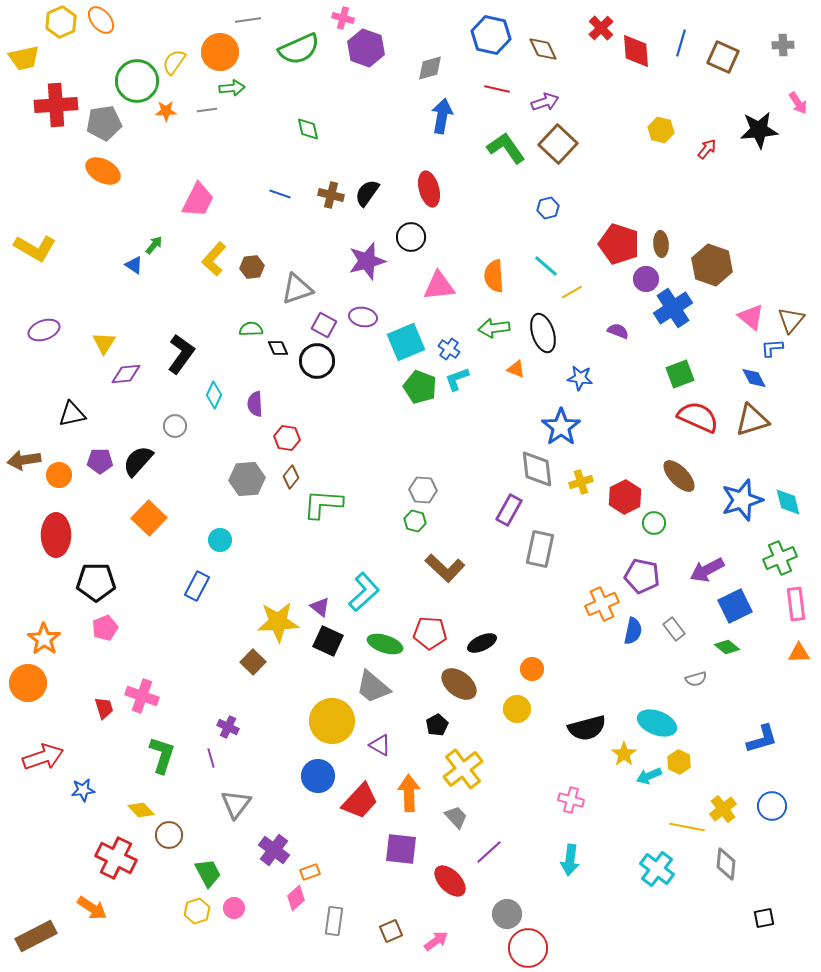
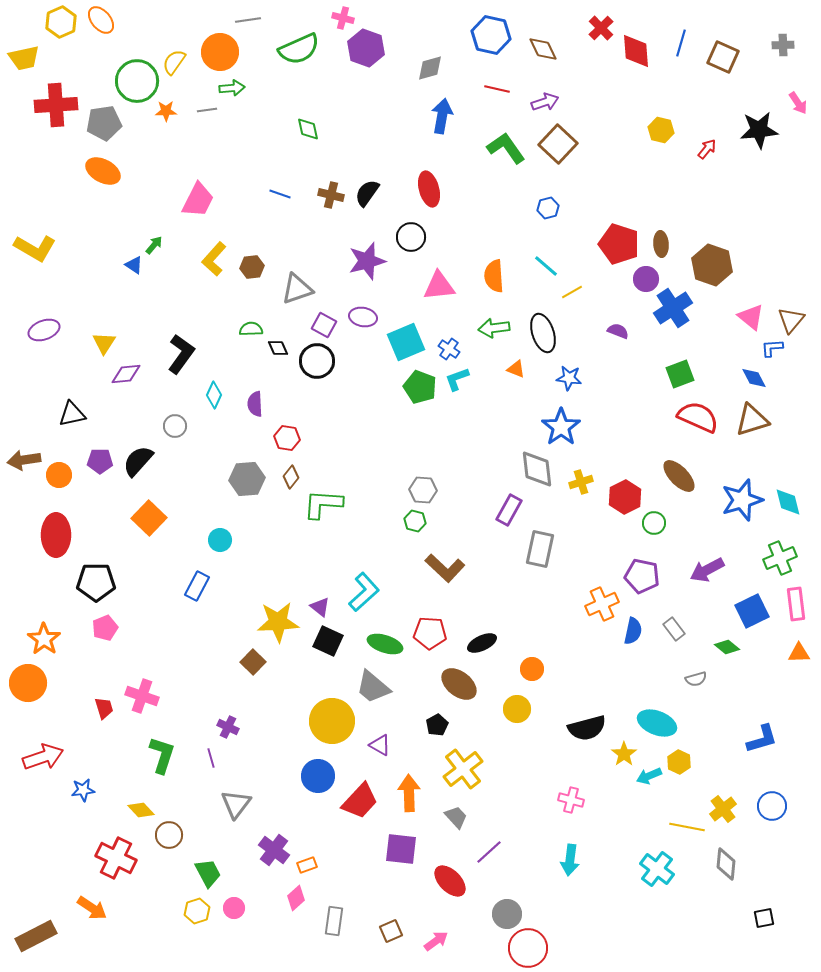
blue star at (580, 378): moved 11 px left
blue square at (735, 606): moved 17 px right, 5 px down
orange rectangle at (310, 872): moved 3 px left, 7 px up
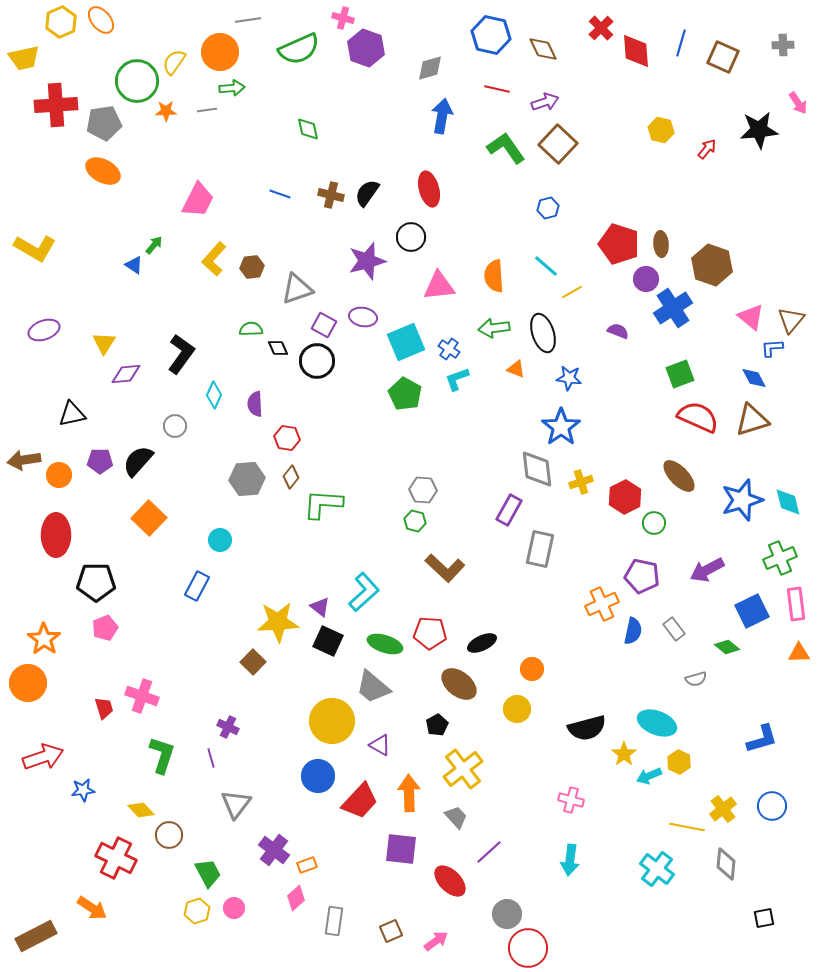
green pentagon at (420, 387): moved 15 px left, 7 px down; rotated 8 degrees clockwise
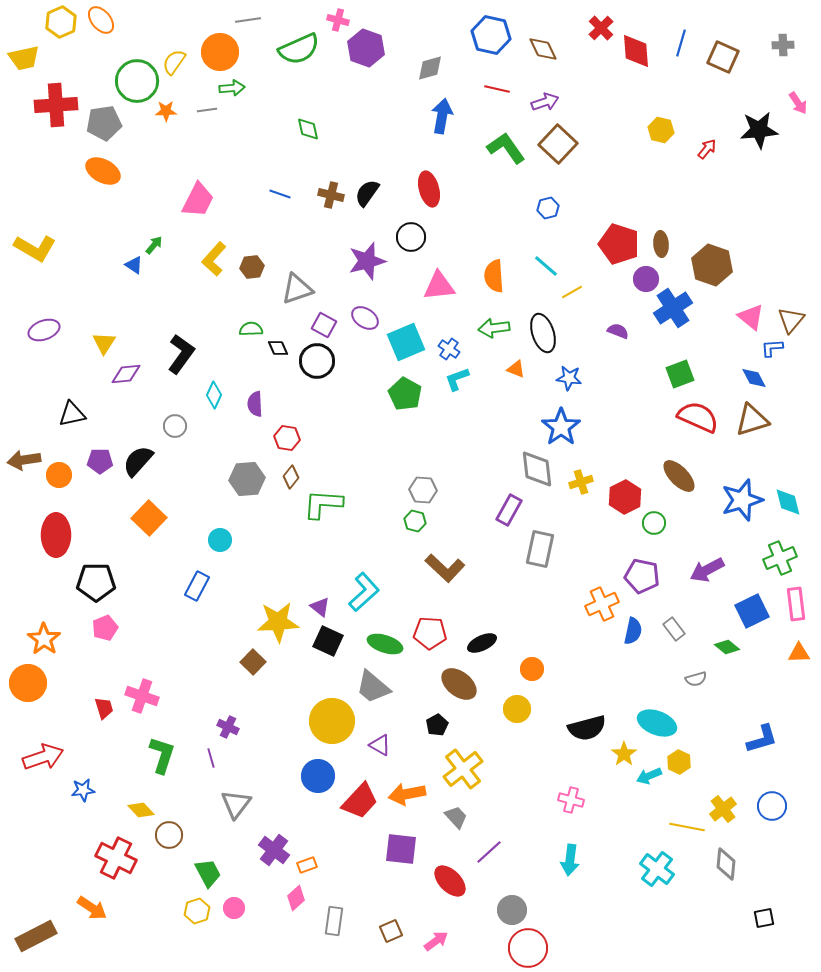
pink cross at (343, 18): moved 5 px left, 2 px down
purple ellipse at (363, 317): moved 2 px right, 1 px down; rotated 24 degrees clockwise
orange arrow at (409, 793): moved 2 px left, 1 px down; rotated 99 degrees counterclockwise
gray circle at (507, 914): moved 5 px right, 4 px up
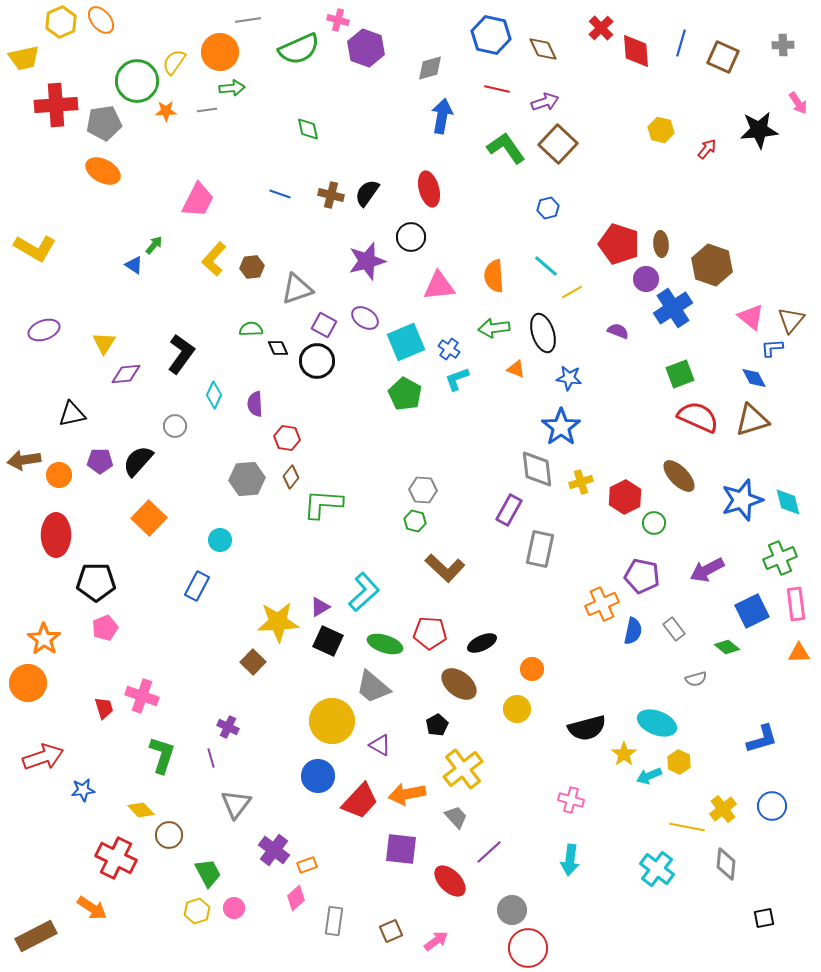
purple triangle at (320, 607): rotated 50 degrees clockwise
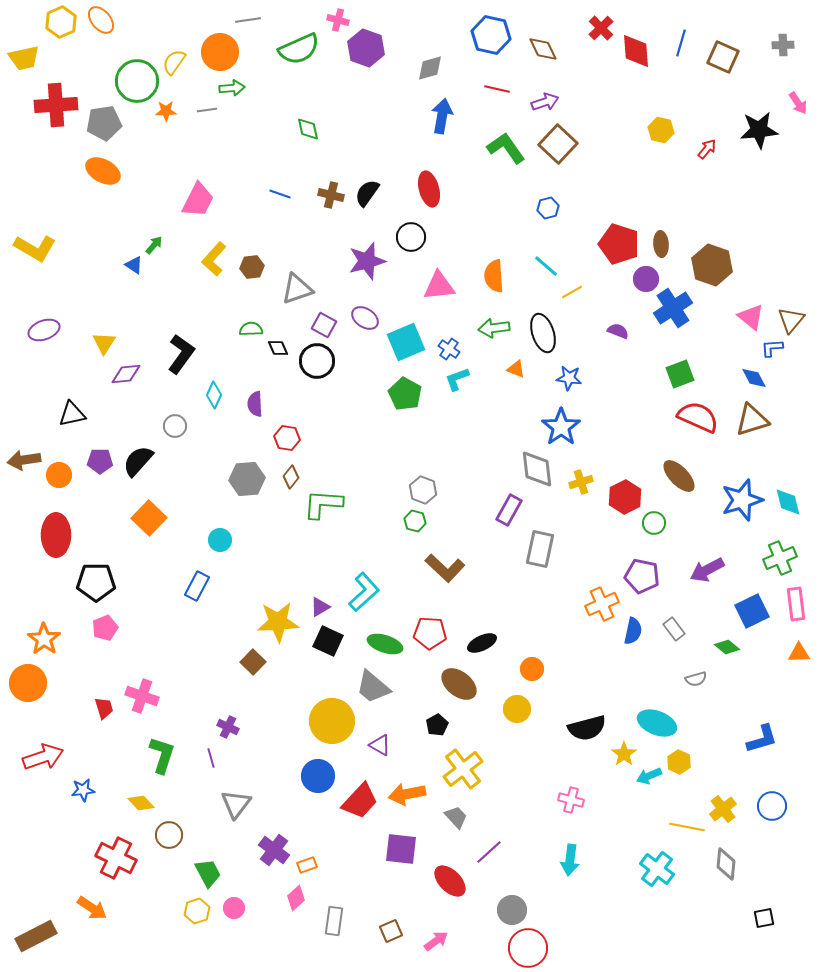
gray hexagon at (423, 490): rotated 16 degrees clockwise
yellow diamond at (141, 810): moved 7 px up
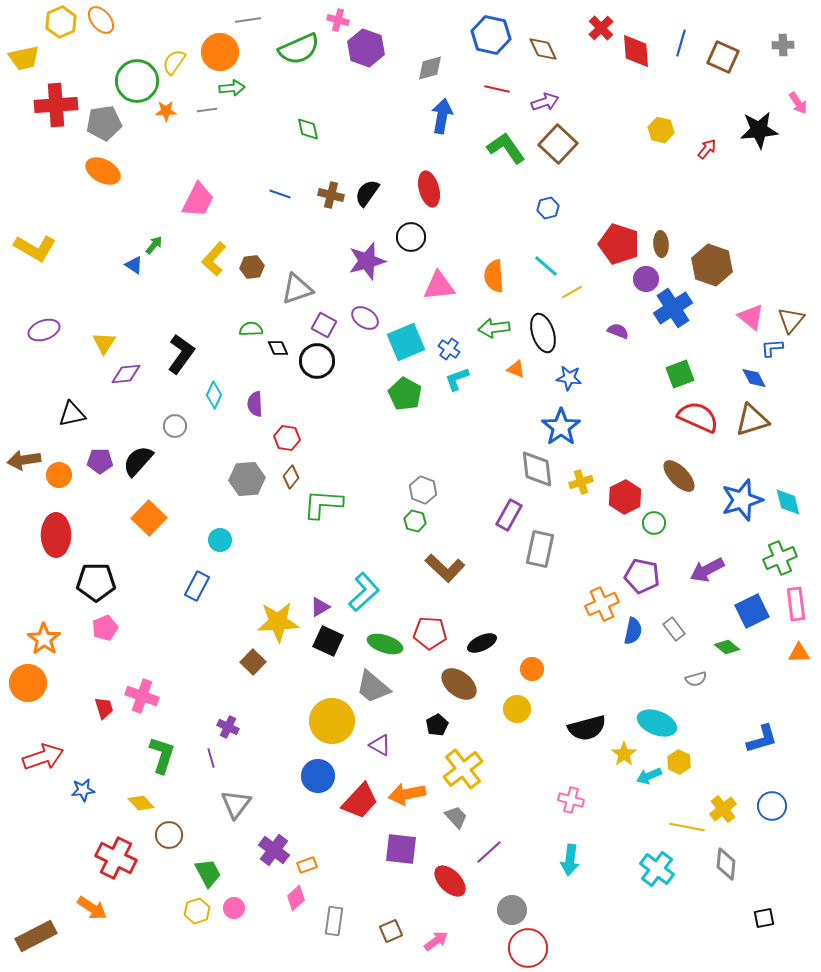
purple rectangle at (509, 510): moved 5 px down
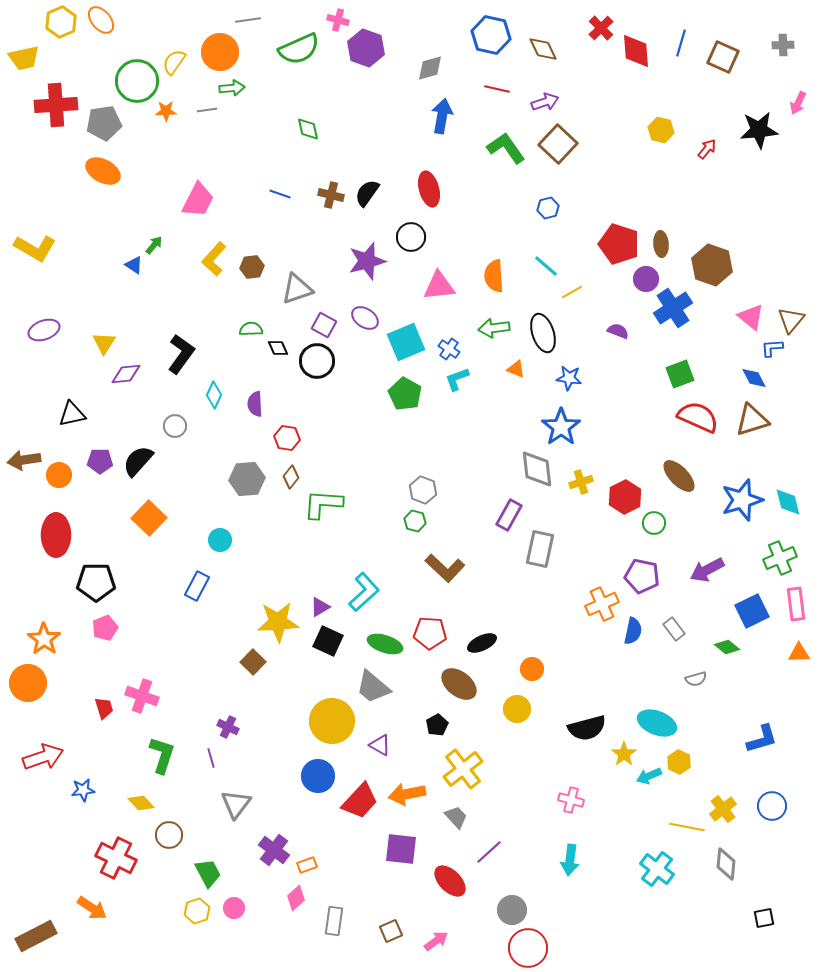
pink arrow at (798, 103): rotated 60 degrees clockwise
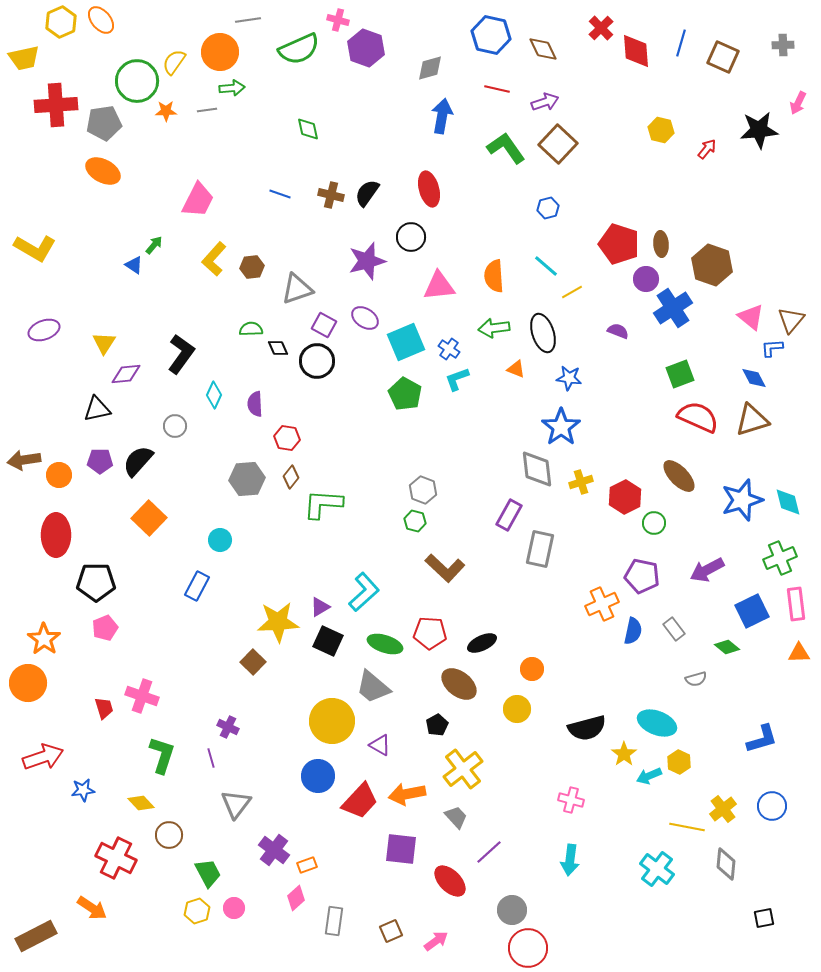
black triangle at (72, 414): moved 25 px right, 5 px up
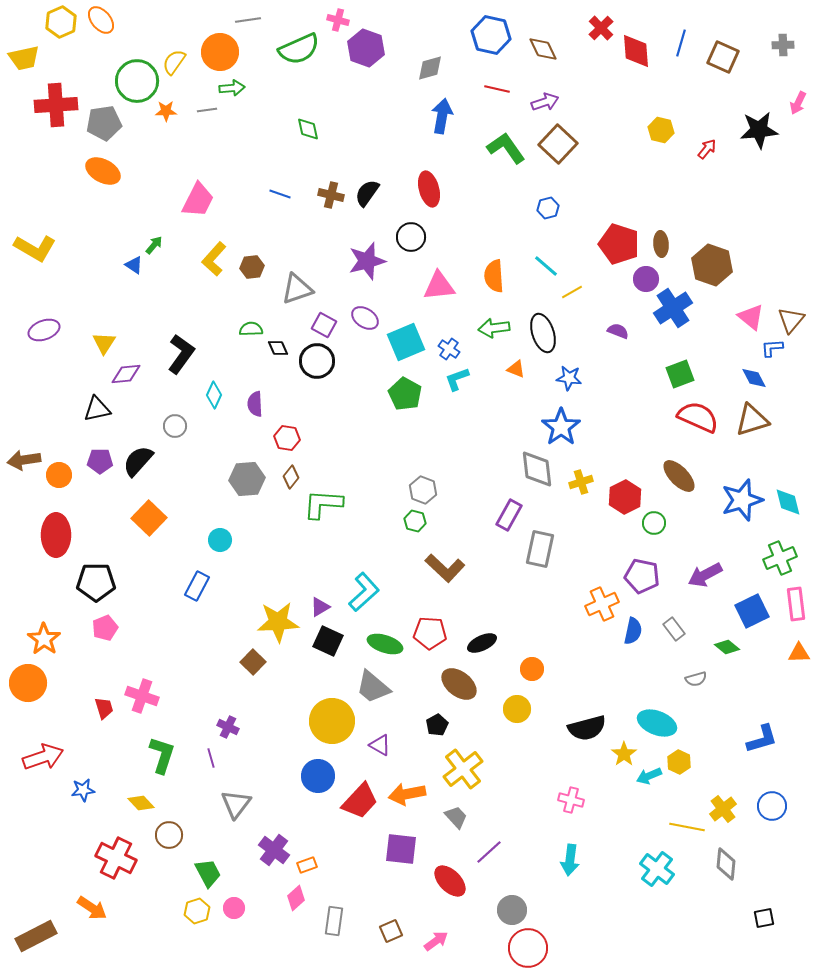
purple arrow at (707, 570): moved 2 px left, 5 px down
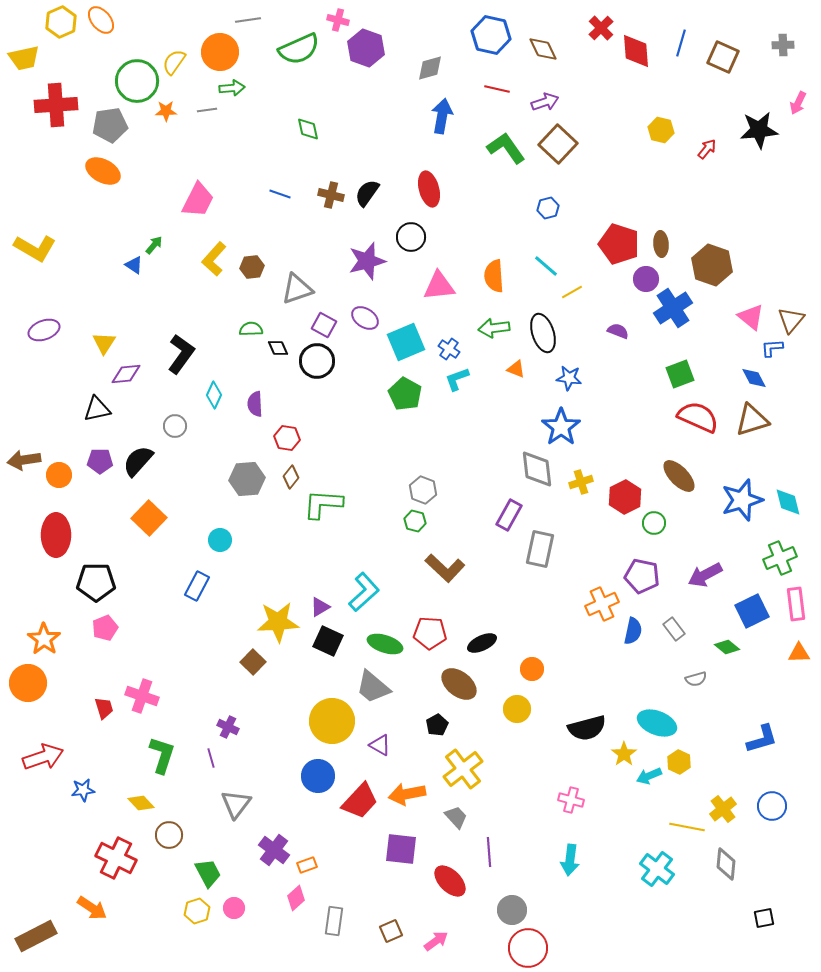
gray pentagon at (104, 123): moved 6 px right, 2 px down
purple line at (489, 852): rotated 52 degrees counterclockwise
